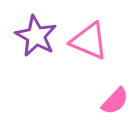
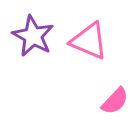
purple star: moved 3 px left
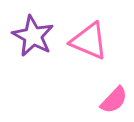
pink semicircle: moved 1 px left, 1 px up
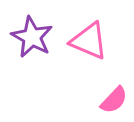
purple star: moved 1 px left, 1 px down
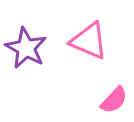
purple star: moved 6 px left, 11 px down
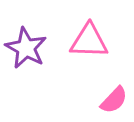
pink triangle: rotated 21 degrees counterclockwise
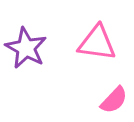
pink triangle: moved 8 px right, 2 px down; rotated 6 degrees clockwise
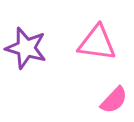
purple star: rotated 12 degrees counterclockwise
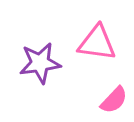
purple star: moved 14 px right, 15 px down; rotated 24 degrees counterclockwise
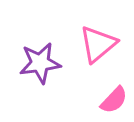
pink triangle: moved 1 px right, 1 px down; rotated 48 degrees counterclockwise
